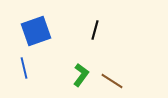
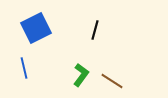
blue square: moved 3 px up; rotated 8 degrees counterclockwise
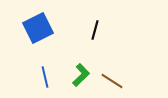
blue square: moved 2 px right
blue line: moved 21 px right, 9 px down
green L-shape: rotated 10 degrees clockwise
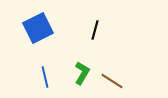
green L-shape: moved 1 px right, 2 px up; rotated 15 degrees counterclockwise
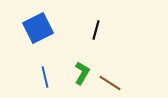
black line: moved 1 px right
brown line: moved 2 px left, 2 px down
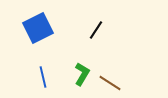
black line: rotated 18 degrees clockwise
green L-shape: moved 1 px down
blue line: moved 2 px left
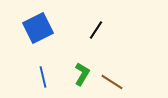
brown line: moved 2 px right, 1 px up
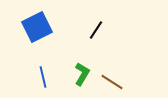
blue square: moved 1 px left, 1 px up
